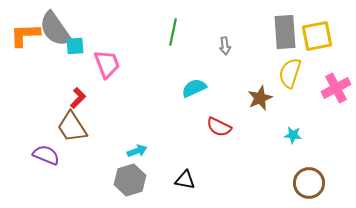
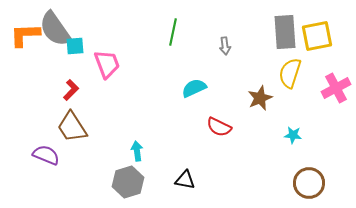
red L-shape: moved 7 px left, 8 px up
cyan arrow: rotated 78 degrees counterclockwise
gray hexagon: moved 2 px left, 2 px down
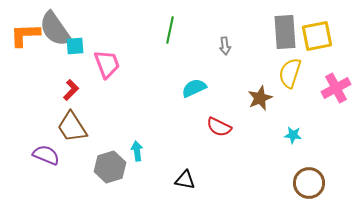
green line: moved 3 px left, 2 px up
gray hexagon: moved 18 px left, 15 px up
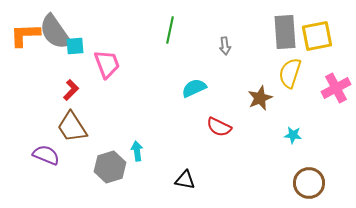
gray semicircle: moved 3 px down
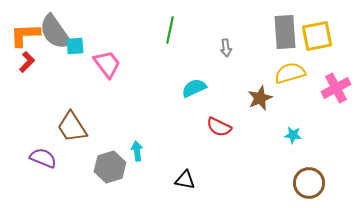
gray arrow: moved 1 px right, 2 px down
pink trapezoid: rotated 16 degrees counterclockwise
yellow semicircle: rotated 56 degrees clockwise
red L-shape: moved 44 px left, 28 px up
purple semicircle: moved 3 px left, 3 px down
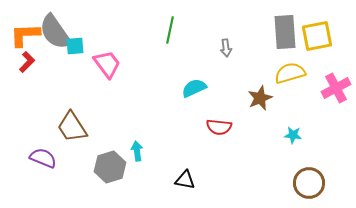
red semicircle: rotated 20 degrees counterclockwise
